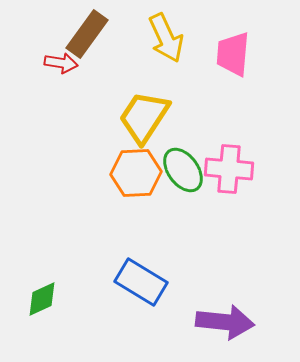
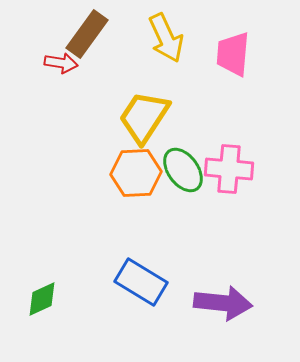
purple arrow: moved 2 px left, 19 px up
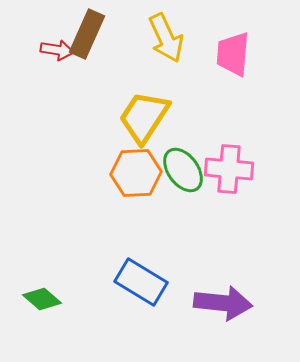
brown rectangle: rotated 12 degrees counterclockwise
red arrow: moved 4 px left, 13 px up
green diamond: rotated 66 degrees clockwise
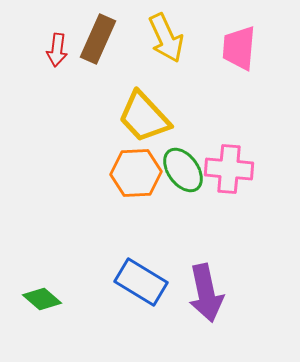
brown rectangle: moved 11 px right, 5 px down
red arrow: rotated 88 degrees clockwise
pink trapezoid: moved 6 px right, 6 px up
yellow trapezoid: rotated 76 degrees counterclockwise
purple arrow: moved 17 px left, 10 px up; rotated 72 degrees clockwise
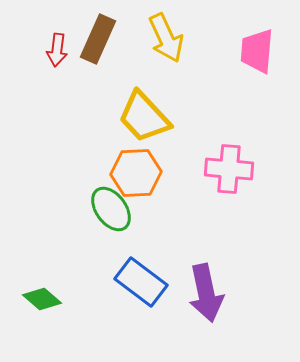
pink trapezoid: moved 18 px right, 3 px down
green ellipse: moved 72 px left, 39 px down
blue rectangle: rotated 6 degrees clockwise
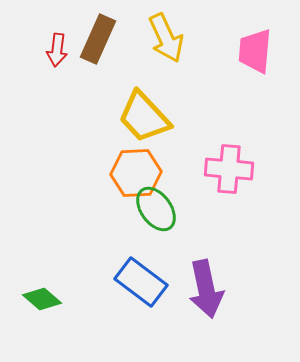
pink trapezoid: moved 2 px left
green ellipse: moved 45 px right
purple arrow: moved 4 px up
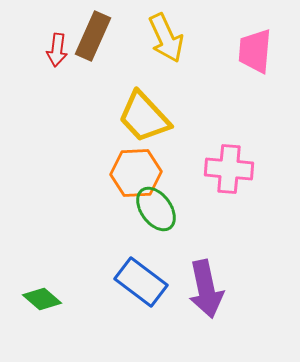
brown rectangle: moved 5 px left, 3 px up
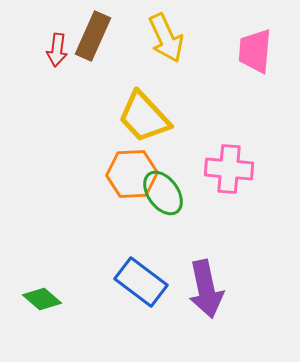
orange hexagon: moved 4 px left, 1 px down
green ellipse: moved 7 px right, 16 px up
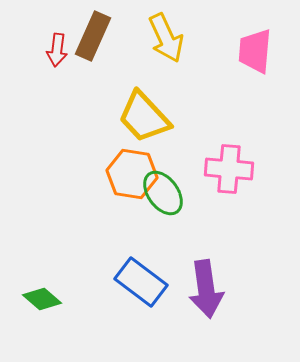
orange hexagon: rotated 12 degrees clockwise
purple arrow: rotated 4 degrees clockwise
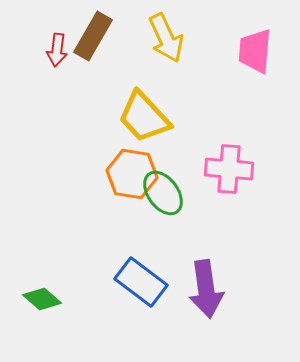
brown rectangle: rotated 6 degrees clockwise
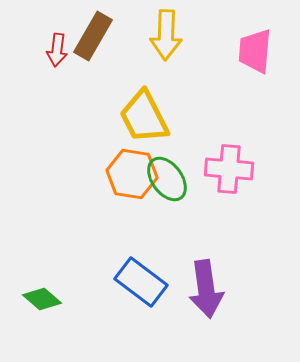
yellow arrow: moved 3 px up; rotated 27 degrees clockwise
yellow trapezoid: rotated 16 degrees clockwise
green ellipse: moved 4 px right, 14 px up
